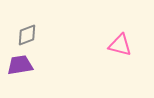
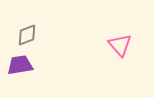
pink triangle: rotated 35 degrees clockwise
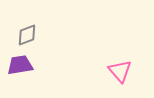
pink triangle: moved 26 px down
